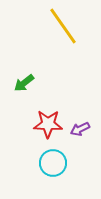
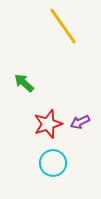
green arrow: rotated 80 degrees clockwise
red star: rotated 20 degrees counterclockwise
purple arrow: moved 7 px up
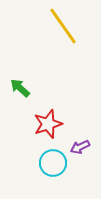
green arrow: moved 4 px left, 5 px down
purple arrow: moved 25 px down
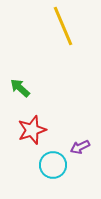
yellow line: rotated 12 degrees clockwise
red star: moved 16 px left, 6 px down
cyan circle: moved 2 px down
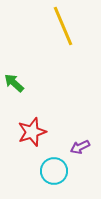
green arrow: moved 6 px left, 5 px up
red star: moved 2 px down
cyan circle: moved 1 px right, 6 px down
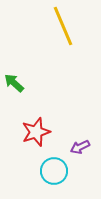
red star: moved 4 px right
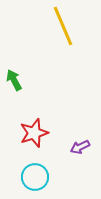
green arrow: moved 3 px up; rotated 20 degrees clockwise
red star: moved 2 px left, 1 px down
cyan circle: moved 19 px left, 6 px down
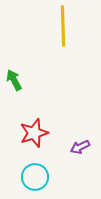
yellow line: rotated 21 degrees clockwise
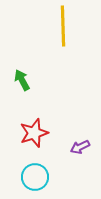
green arrow: moved 8 px right
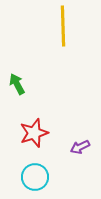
green arrow: moved 5 px left, 4 px down
